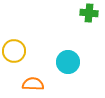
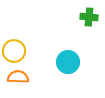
green cross: moved 4 px down
orange semicircle: moved 15 px left, 7 px up
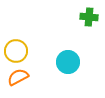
yellow circle: moved 2 px right
orange semicircle: rotated 30 degrees counterclockwise
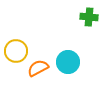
orange semicircle: moved 20 px right, 9 px up
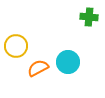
yellow circle: moved 5 px up
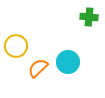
orange semicircle: rotated 15 degrees counterclockwise
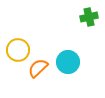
green cross: rotated 18 degrees counterclockwise
yellow circle: moved 2 px right, 4 px down
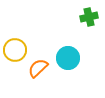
yellow circle: moved 3 px left
cyan circle: moved 4 px up
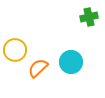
cyan circle: moved 3 px right, 4 px down
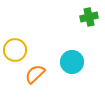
cyan circle: moved 1 px right
orange semicircle: moved 3 px left, 6 px down
